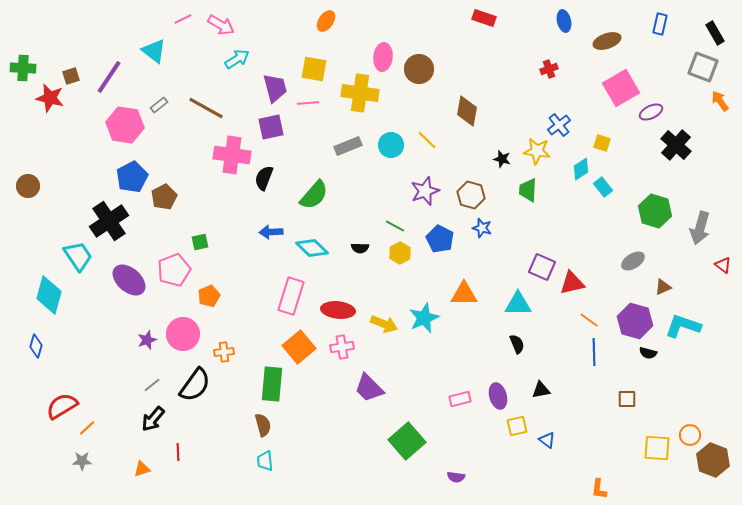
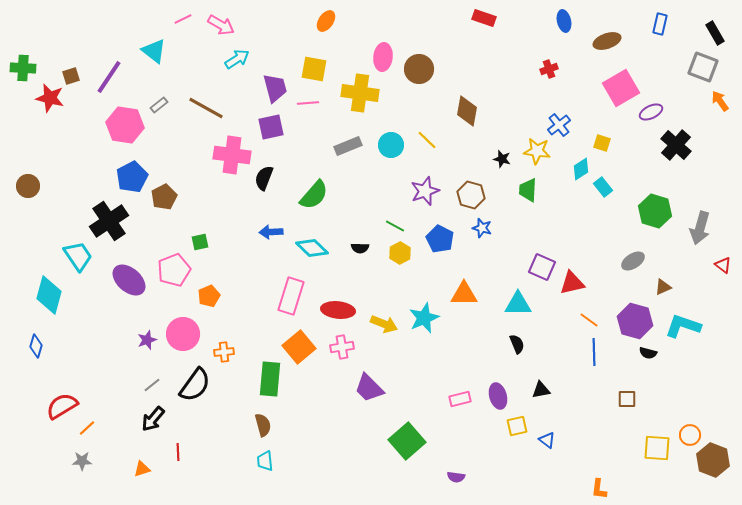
green rectangle at (272, 384): moved 2 px left, 5 px up
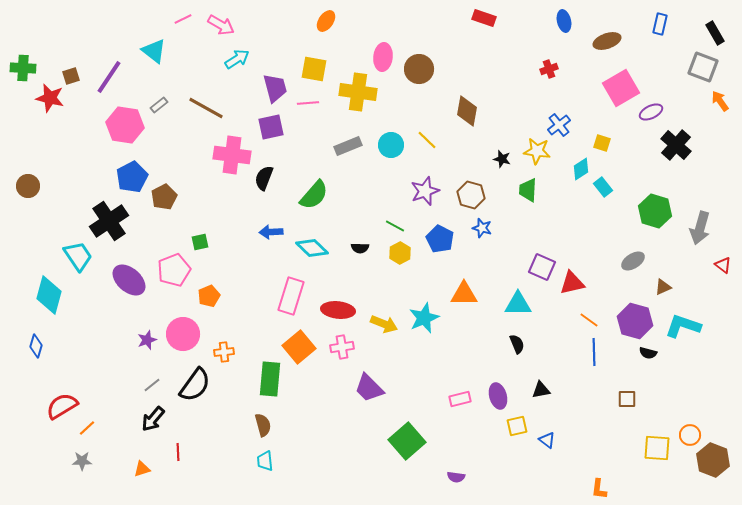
yellow cross at (360, 93): moved 2 px left, 1 px up
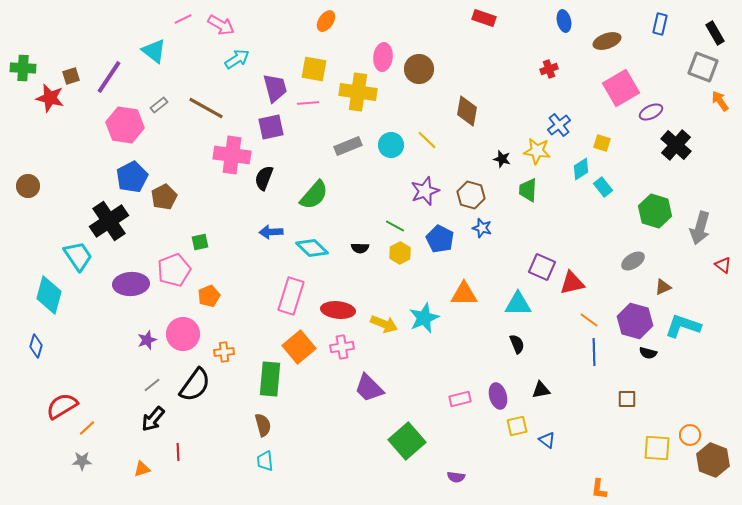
purple ellipse at (129, 280): moved 2 px right, 4 px down; rotated 44 degrees counterclockwise
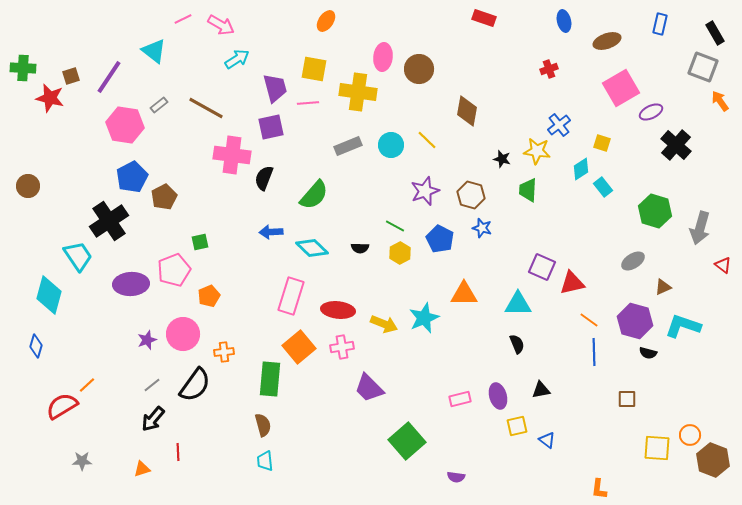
orange line at (87, 428): moved 43 px up
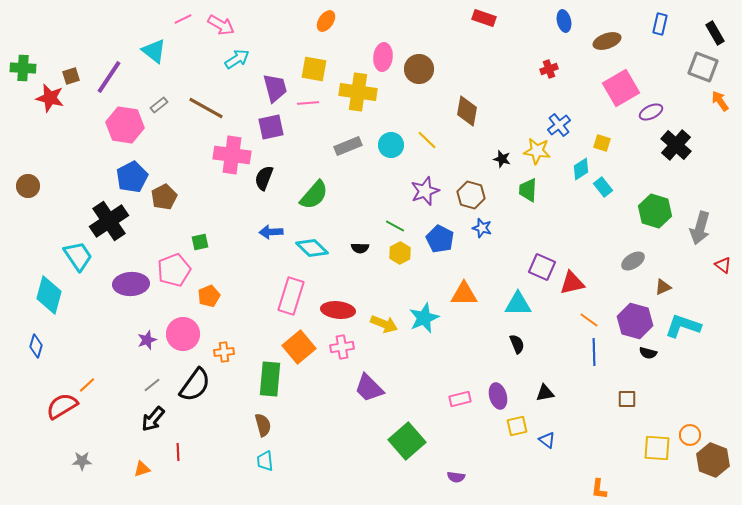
black triangle at (541, 390): moved 4 px right, 3 px down
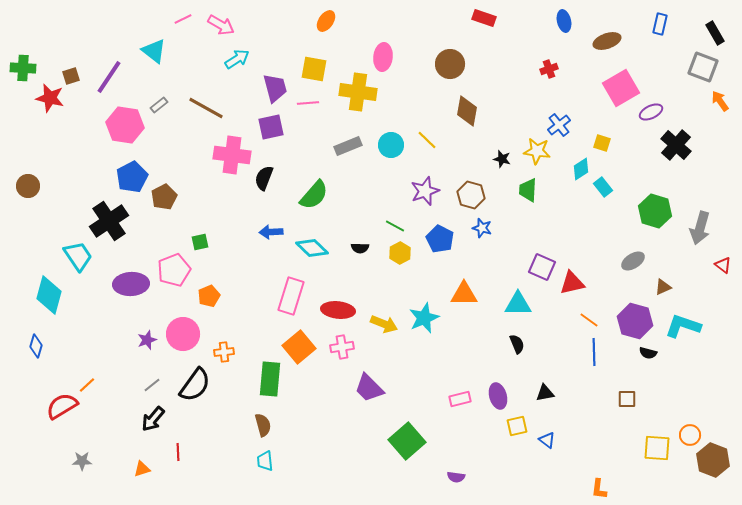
brown circle at (419, 69): moved 31 px right, 5 px up
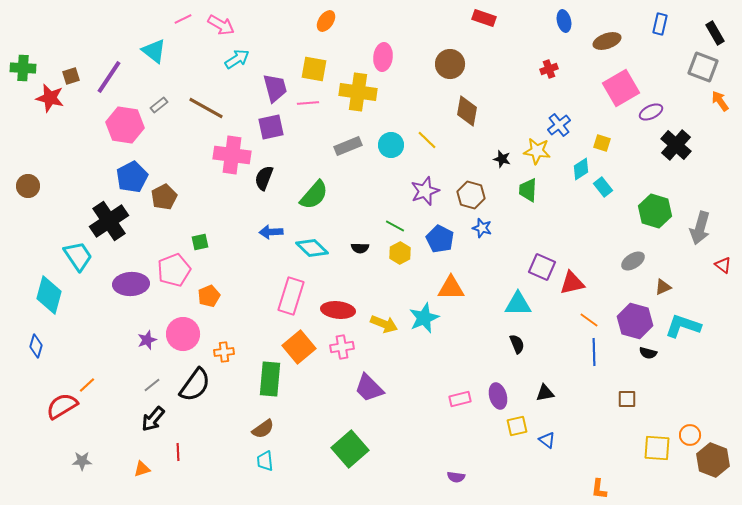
orange triangle at (464, 294): moved 13 px left, 6 px up
brown semicircle at (263, 425): moved 4 px down; rotated 70 degrees clockwise
green square at (407, 441): moved 57 px left, 8 px down
